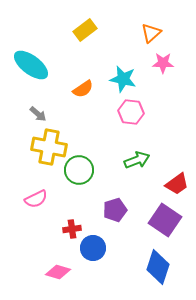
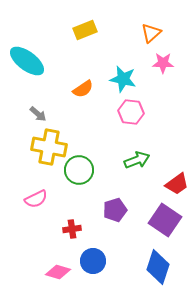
yellow rectangle: rotated 15 degrees clockwise
cyan ellipse: moved 4 px left, 4 px up
blue circle: moved 13 px down
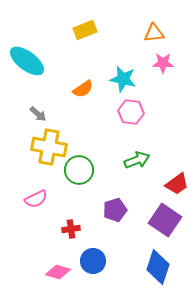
orange triangle: moved 3 px right; rotated 35 degrees clockwise
red cross: moved 1 px left
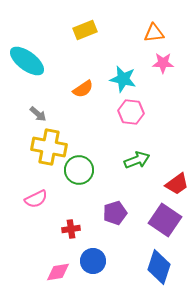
purple pentagon: moved 3 px down
blue diamond: moved 1 px right
pink diamond: rotated 25 degrees counterclockwise
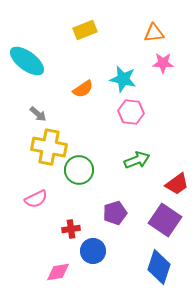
blue circle: moved 10 px up
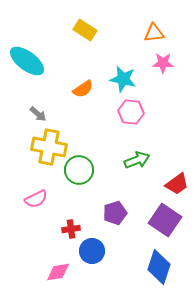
yellow rectangle: rotated 55 degrees clockwise
blue circle: moved 1 px left
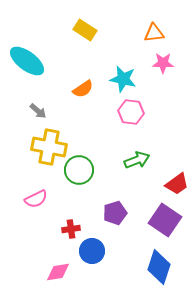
gray arrow: moved 3 px up
